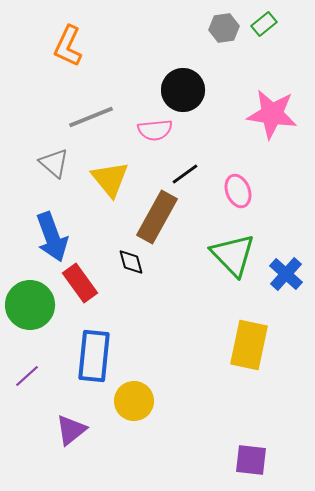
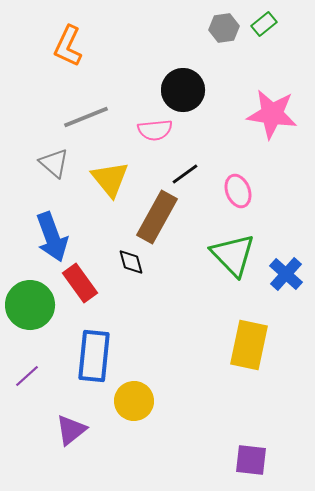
gray line: moved 5 px left
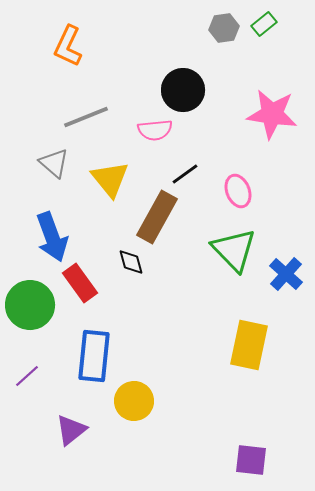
green triangle: moved 1 px right, 5 px up
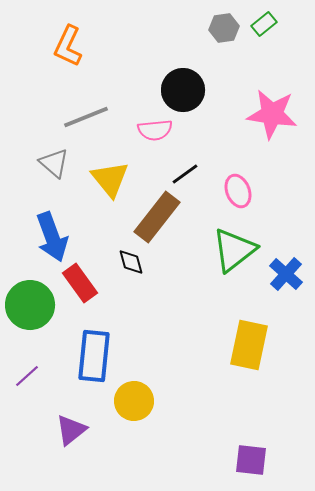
brown rectangle: rotated 9 degrees clockwise
green triangle: rotated 36 degrees clockwise
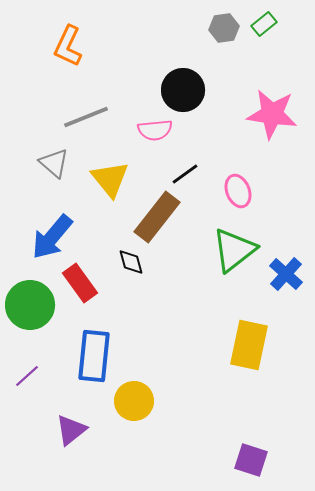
blue arrow: rotated 60 degrees clockwise
purple square: rotated 12 degrees clockwise
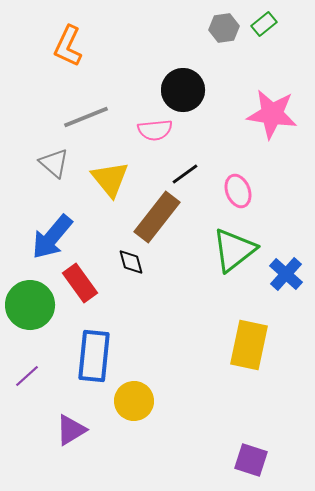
purple triangle: rotated 8 degrees clockwise
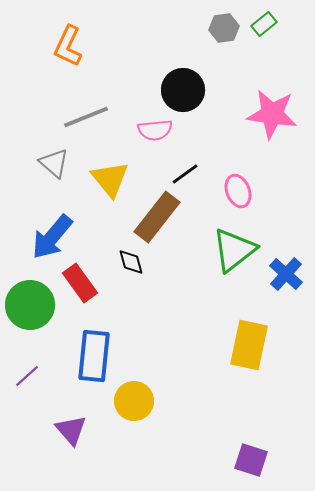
purple triangle: rotated 40 degrees counterclockwise
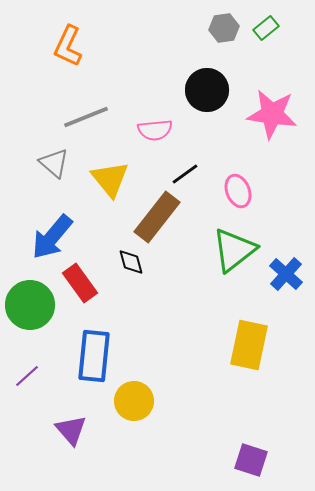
green rectangle: moved 2 px right, 4 px down
black circle: moved 24 px right
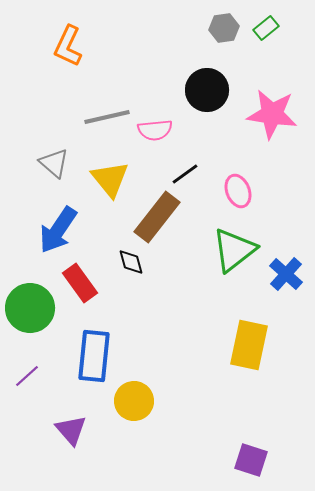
gray line: moved 21 px right; rotated 9 degrees clockwise
blue arrow: moved 6 px right, 7 px up; rotated 6 degrees counterclockwise
green circle: moved 3 px down
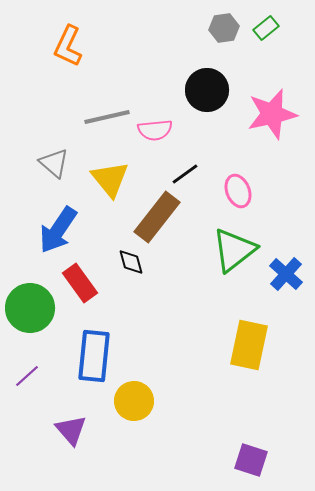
pink star: rotated 21 degrees counterclockwise
